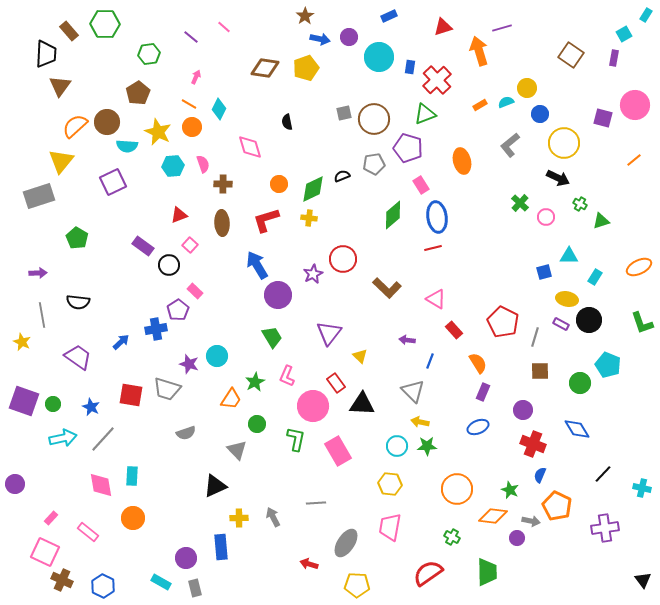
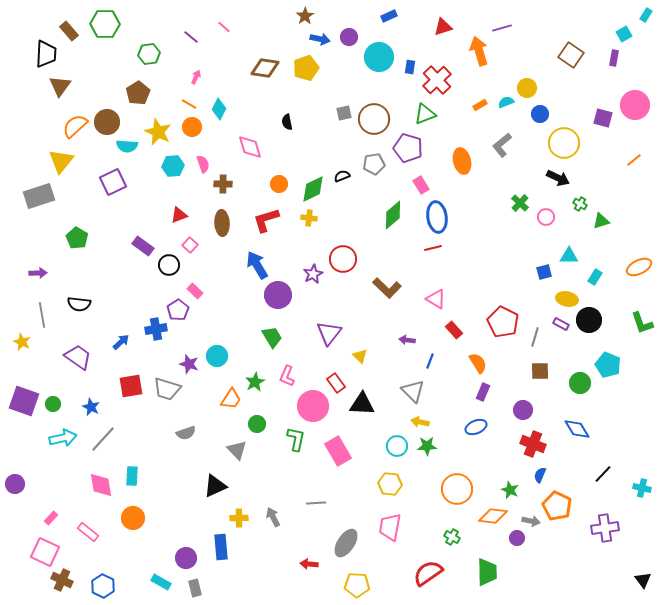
gray L-shape at (510, 145): moved 8 px left
black semicircle at (78, 302): moved 1 px right, 2 px down
red square at (131, 395): moved 9 px up; rotated 20 degrees counterclockwise
blue ellipse at (478, 427): moved 2 px left
red arrow at (309, 564): rotated 12 degrees counterclockwise
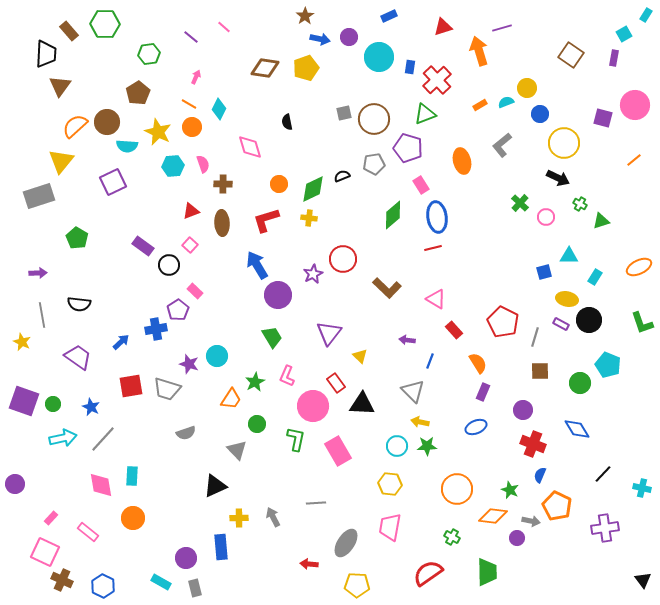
red triangle at (179, 215): moved 12 px right, 4 px up
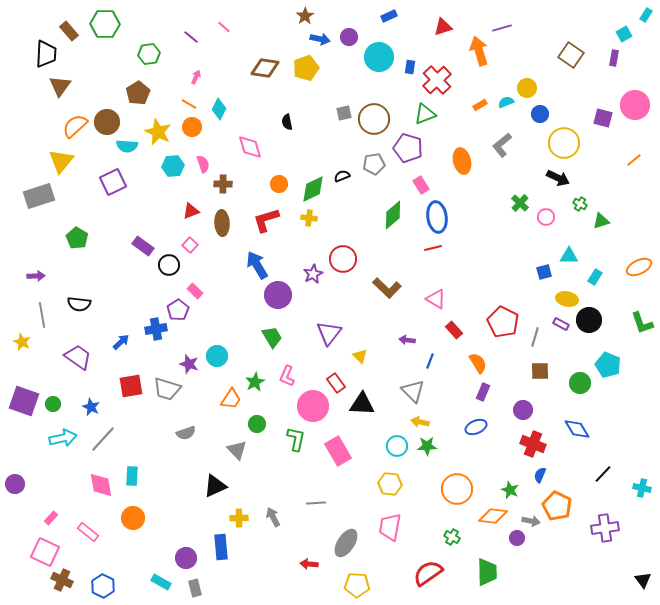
purple arrow at (38, 273): moved 2 px left, 3 px down
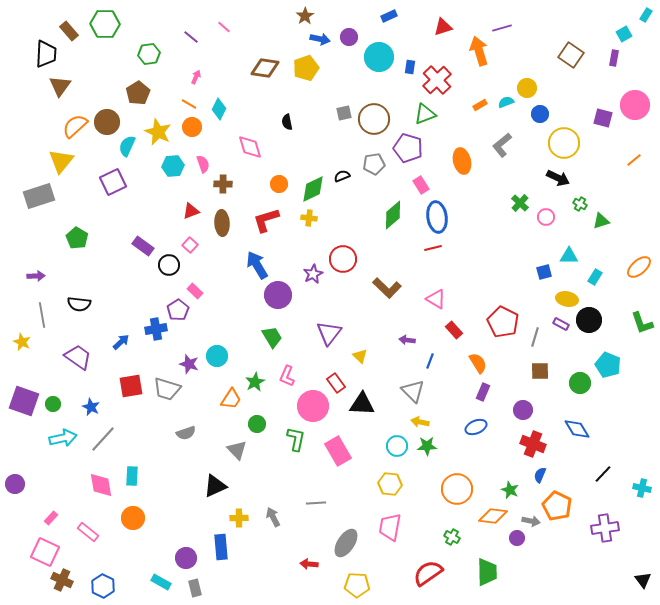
cyan semicircle at (127, 146): rotated 110 degrees clockwise
orange ellipse at (639, 267): rotated 15 degrees counterclockwise
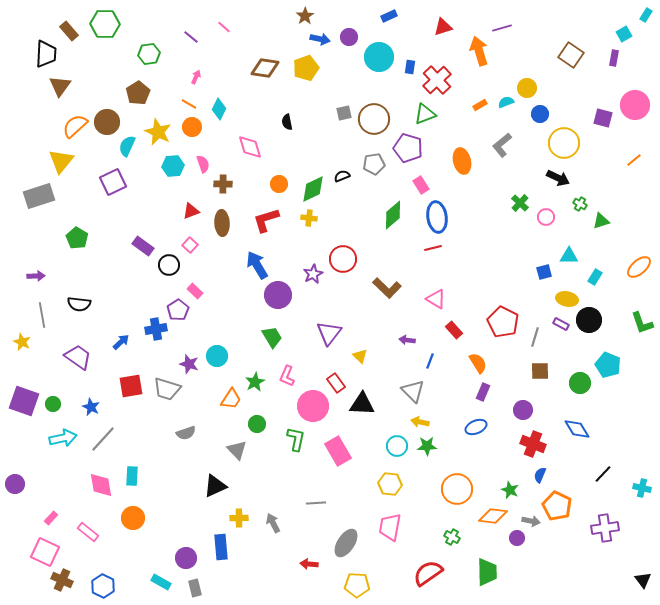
gray arrow at (273, 517): moved 6 px down
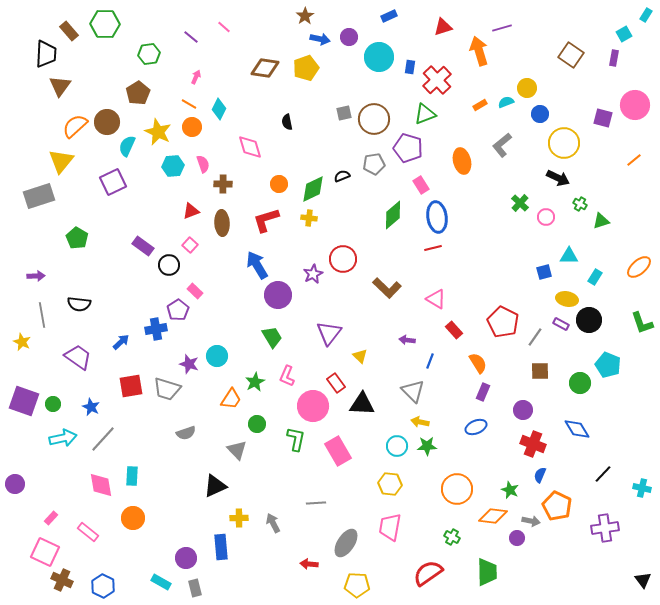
gray line at (535, 337): rotated 18 degrees clockwise
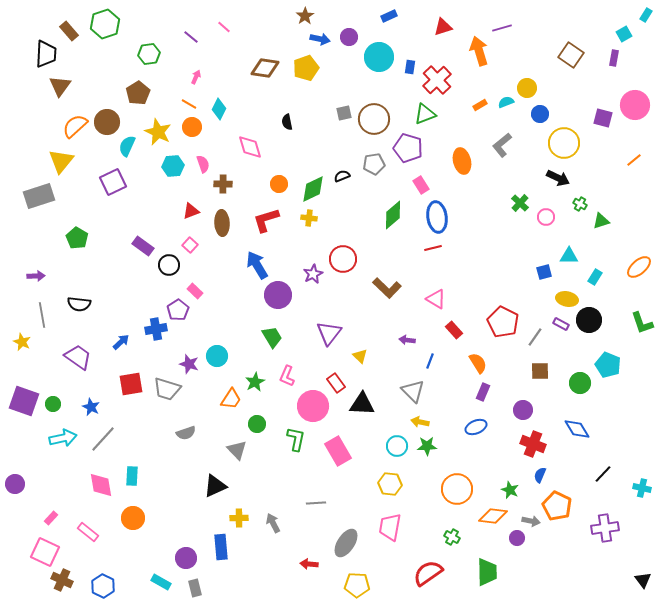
green hexagon at (105, 24): rotated 20 degrees counterclockwise
red square at (131, 386): moved 2 px up
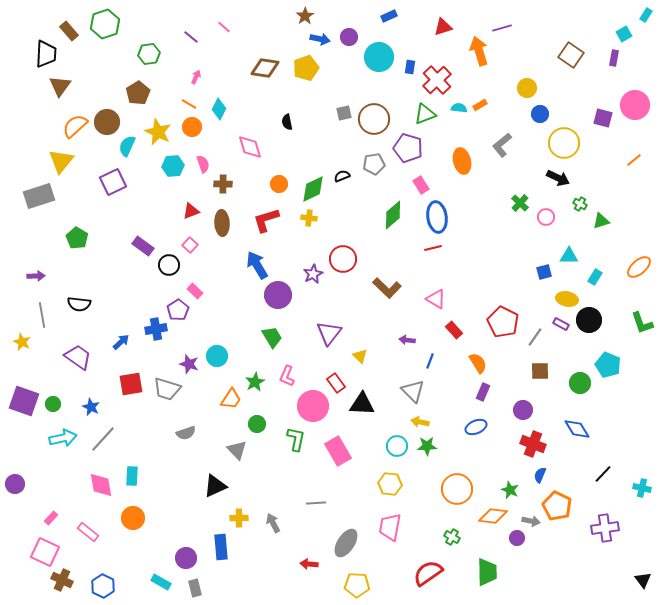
cyan semicircle at (506, 102): moved 47 px left, 6 px down; rotated 28 degrees clockwise
